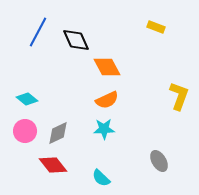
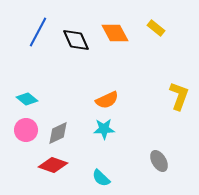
yellow rectangle: moved 1 px down; rotated 18 degrees clockwise
orange diamond: moved 8 px right, 34 px up
pink circle: moved 1 px right, 1 px up
red diamond: rotated 32 degrees counterclockwise
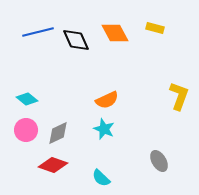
yellow rectangle: moved 1 px left; rotated 24 degrees counterclockwise
blue line: rotated 48 degrees clockwise
cyan star: rotated 25 degrees clockwise
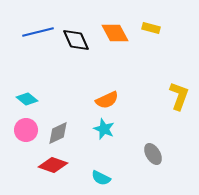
yellow rectangle: moved 4 px left
gray ellipse: moved 6 px left, 7 px up
cyan semicircle: rotated 18 degrees counterclockwise
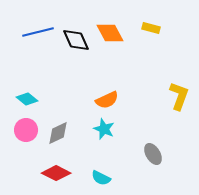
orange diamond: moved 5 px left
red diamond: moved 3 px right, 8 px down; rotated 8 degrees clockwise
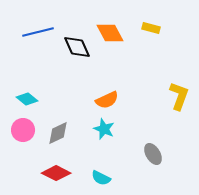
black diamond: moved 1 px right, 7 px down
pink circle: moved 3 px left
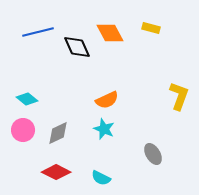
red diamond: moved 1 px up
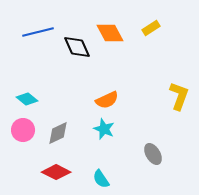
yellow rectangle: rotated 48 degrees counterclockwise
cyan semicircle: moved 1 px down; rotated 30 degrees clockwise
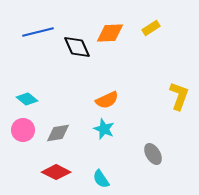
orange diamond: rotated 64 degrees counterclockwise
gray diamond: rotated 15 degrees clockwise
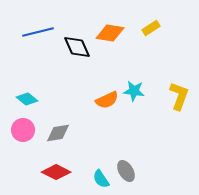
orange diamond: rotated 12 degrees clockwise
cyan star: moved 30 px right, 38 px up; rotated 15 degrees counterclockwise
gray ellipse: moved 27 px left, 17 px down
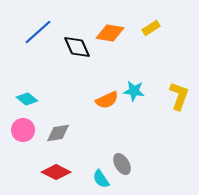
blue line: rotated 28 degrees counterclockwise
gray ellipse: moved 4 px left, 7 px up
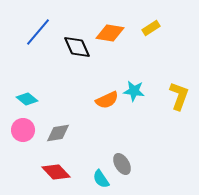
blue line: rotated 8 degrees counterclockwise
red diamond: rotated 20 degrees clockwise
